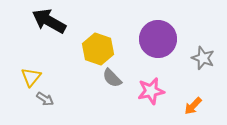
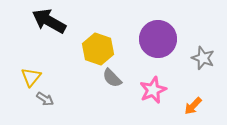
pink star: moved 2 px right, 1 px up; rotated 12 degrees counterclockwise
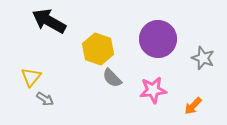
pink star: rotated 16 degrees clockwise
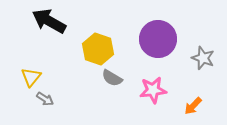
gray semicircle: rotated 15 degrees counterclockwise
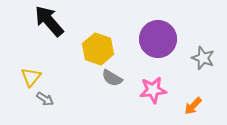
black arrow: rotated 20 degrees clockwise
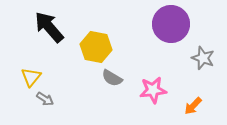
black arrow: moved 6 px down
purple circle: moved 13 px right, 15 px up
yellow hexagon: moved 2 px left, 2 px up; rotated 8 degrees counterclockwise
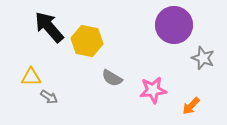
purple circle: moved 3 px right, 1 px down
yellow hexagon: moved 9 px left, 6 px up
yellow triangle: rotated 50 degrees clockwise
gray arrow: moved 4 px right, 2 px up
orange arrow: moved 2 px left
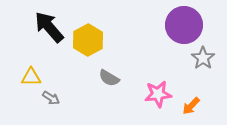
purple circle: moved 10 px right
yellow hexagon: moved 1 px right, 1 px up; rotated 20 degrees clockwise
gray star: rotated 15 degrees clockwise
gray semicircle: moved 3 px left
pink star: moved 5 px right, 4 px down
gray arrow: moved 2 px right, 1 px down
